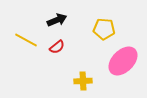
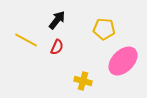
black arrow: rotated 30 degrees counterclockwise
red semicircle: rotated 28 degrees counterclockwise
yellow cross: rotated 18 degrees clockwise
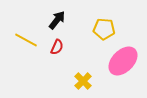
yellow cross: rotated 30 degrees clockwise
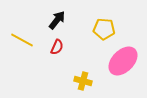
yellow line: moved 4 px left
yellow cross: rotated 30 degrees counterclockwise
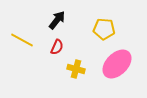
pink ellipse: moved 6 px left, 3 px down
yellow cross: moved 7 px left, 12 px up
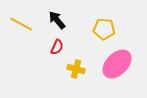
black arrow: rotated 78 degrees counterclockwise
yellow line: moved 1 px left, 16 px up
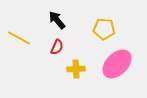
yellow line: moved 2 px left, 14 px down
yellow cross: rotated 18 degrees counterclockwise
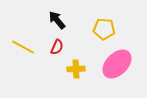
yellow line: moved 4 px right, 9 px down
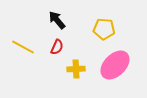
pink ellipse: moved 2 px left, 1 px down
